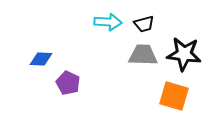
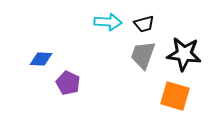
gray trapezoid: rotated 72 degrees counterclockwise
orange square: moved 1 px right
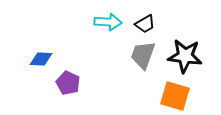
black trapezoid: moved 1 px right; rotated 15 degrees counterclockwise
black star: moved 1 px right, 2 px down
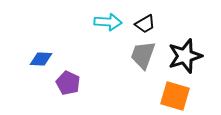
black star: rotated 24 degrees counterclockwise
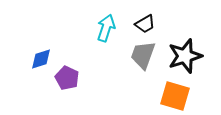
cyan arrow: moved 2 px left, 6 px down; rotated 76 degrees counterclockwise
blue diamond: rotated 20 degrees counterclockwise
purple pentagon: moved 1 px left, 5 px up
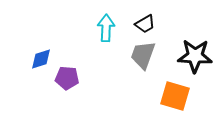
cyan arrow: rotated 16 degrees counterclockwise
black star: moved 10 px right; rotated 20 degrees clockwise
purple pentagon: rotated 20 degrees counterclockwise
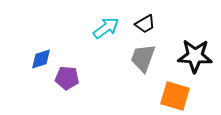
cyan arrow: rotated 52 degrees clockwise
gray trapezoid: moved 3 px down
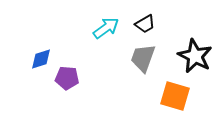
black star: rotated 24 degrees clockwise
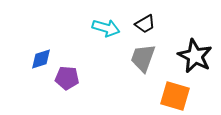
cyan arrow: rotated 52 degrees clockwise
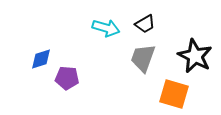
orange square: moved 1 px left, 2 px up
